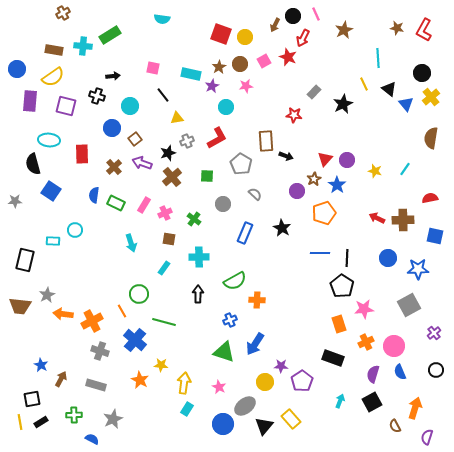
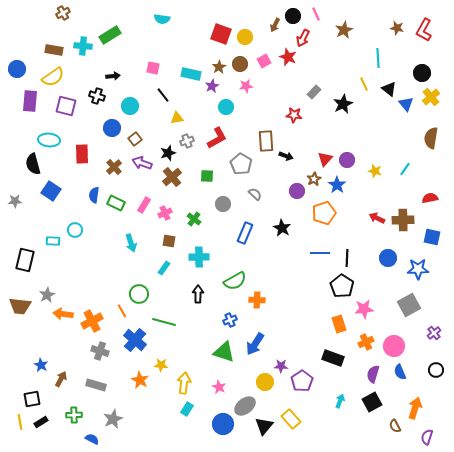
blue square at (435, 236): moved 3 px left, 1 px down
brown square at (169, 239): moved 2 px down
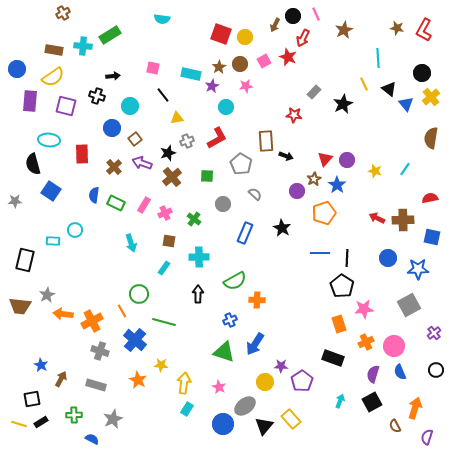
orange star at (140, 380): moved 2 px left
yellow line at (20, 422): moved 1 px left, 2 px down; rotated 63 degrees counterclockwise
